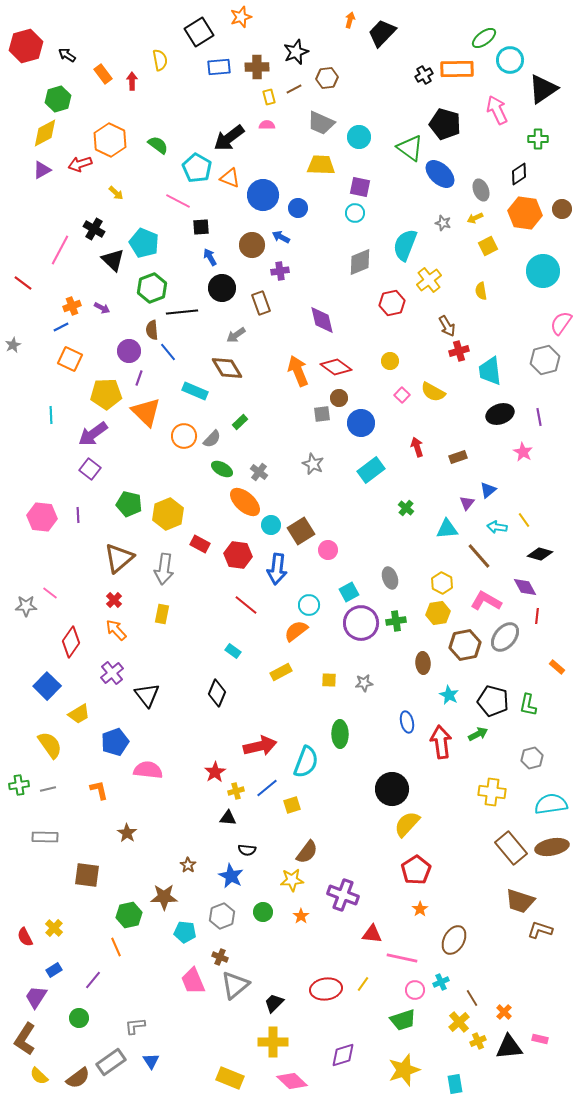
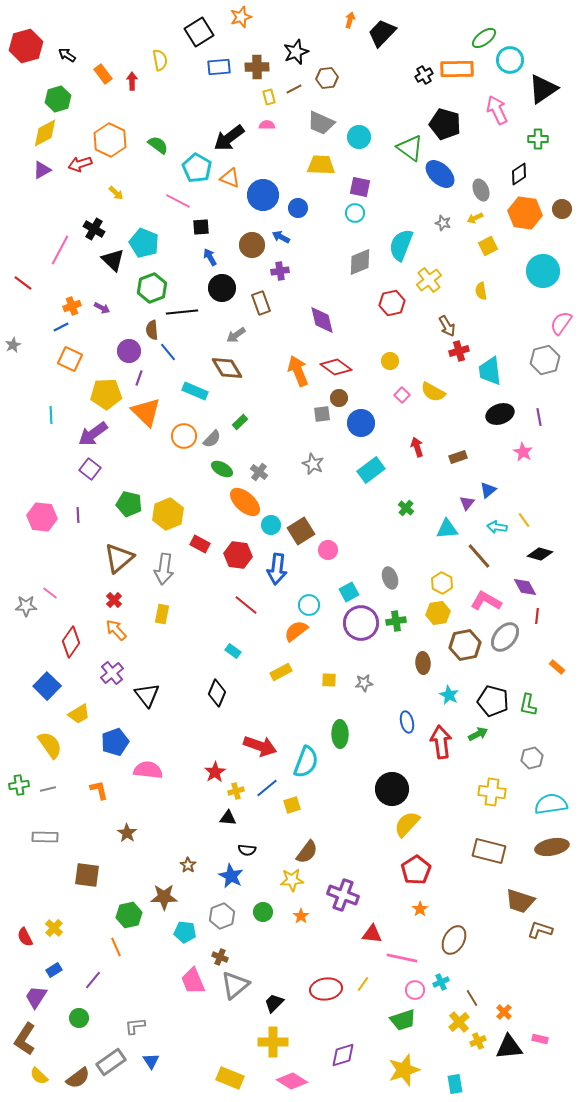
cyan semicircle at (405, 245): moved 4 px left
red arrow at (260, 746): rotated 32 degrees clockwise
brown rectangle at (511, 848): moved 22 px left, 3 px down; rotated 36 degrees counterclockwise
pink diamond at (292, 1081): rotated 12 degrees counterclockwise
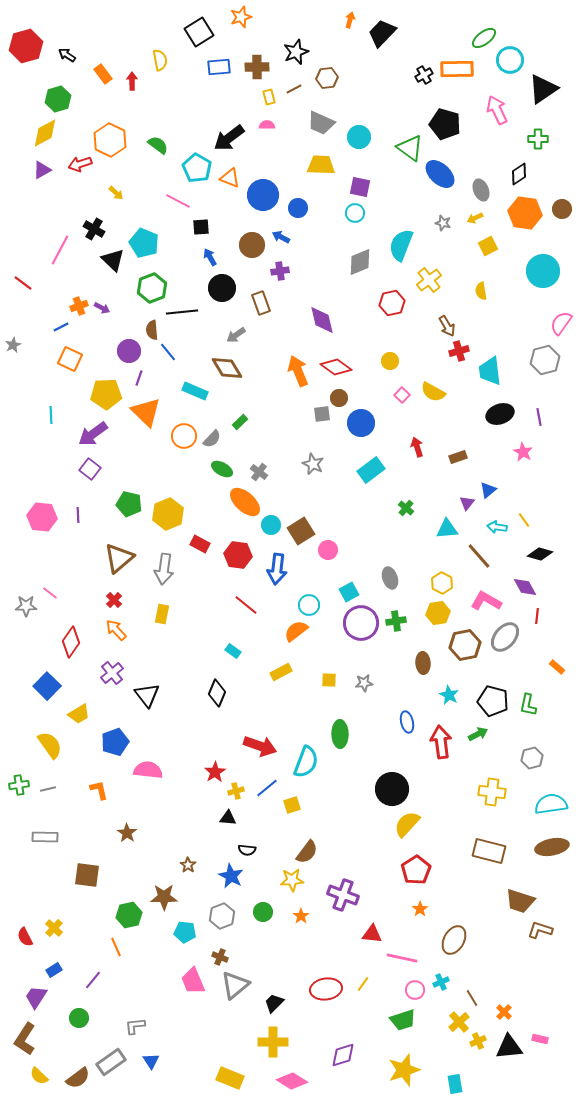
orange cross at (72, 306): moved 7 px right
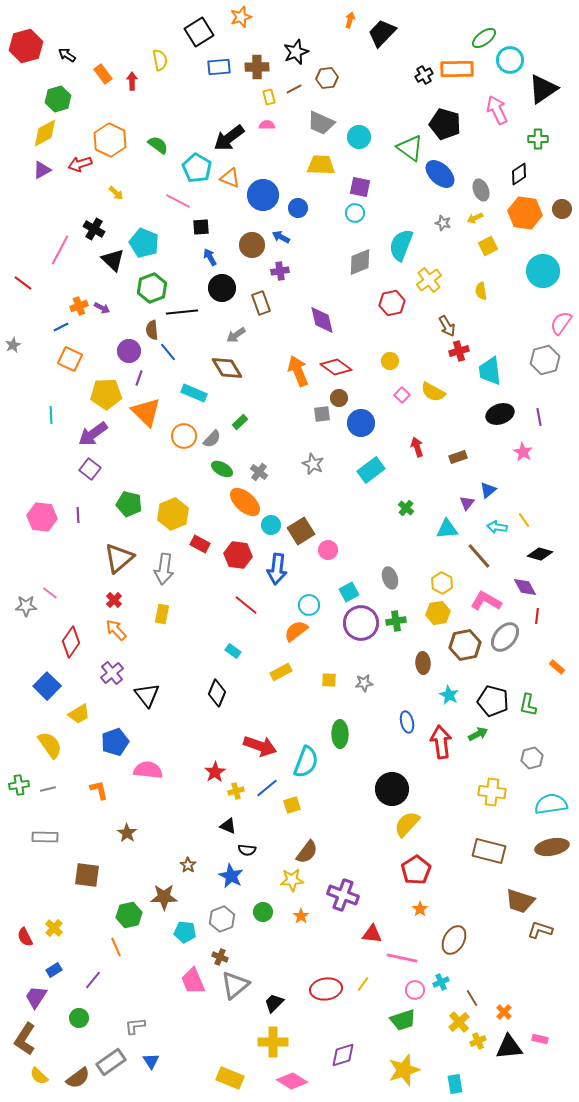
cyan rectangle at (195, 391): moved 1 px left, 2 px down
yellow hexagon at (168, 514): moved 5 px right
black triangle at (228, 818): moved 8 px down; rotated 18 degrees clockwise
gray hexagon at (222, 916): moved 3 px down
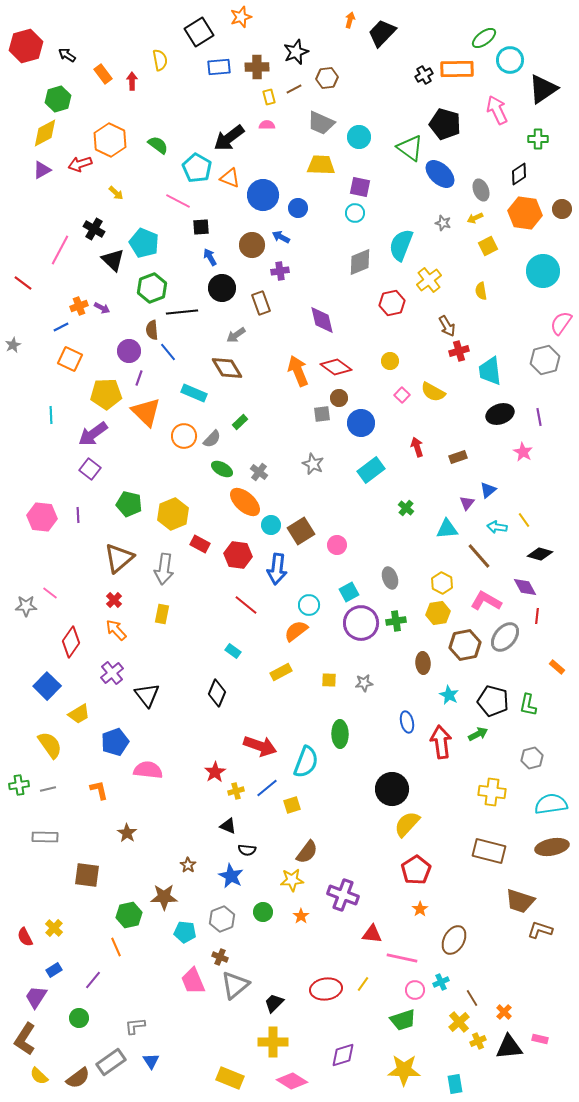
pink circle at (328, 550): moved 9 px right, 5 px up
yellow star at (404, 1070): rotated 20 degrees clockwise
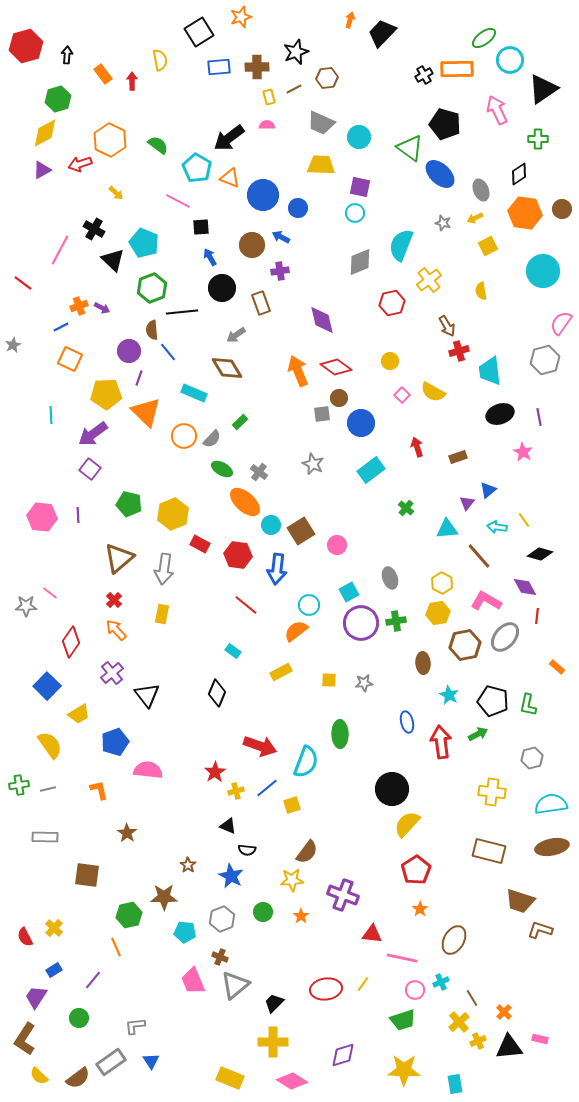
black arrow at (67, 55): rotated 60 degrees clockwise
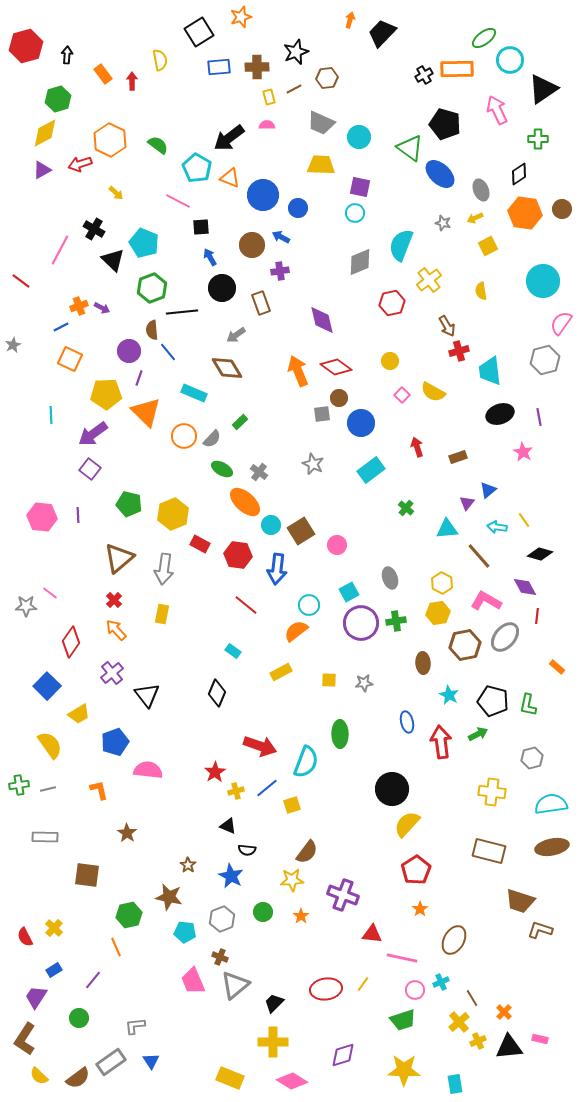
cyan circle at (543, 271): moved 10 px down
red line at (23, 283): moved 2 px left, 2 px up
brown star at (164, 897): moved 5 px right; rotated 12 degrees clockwise
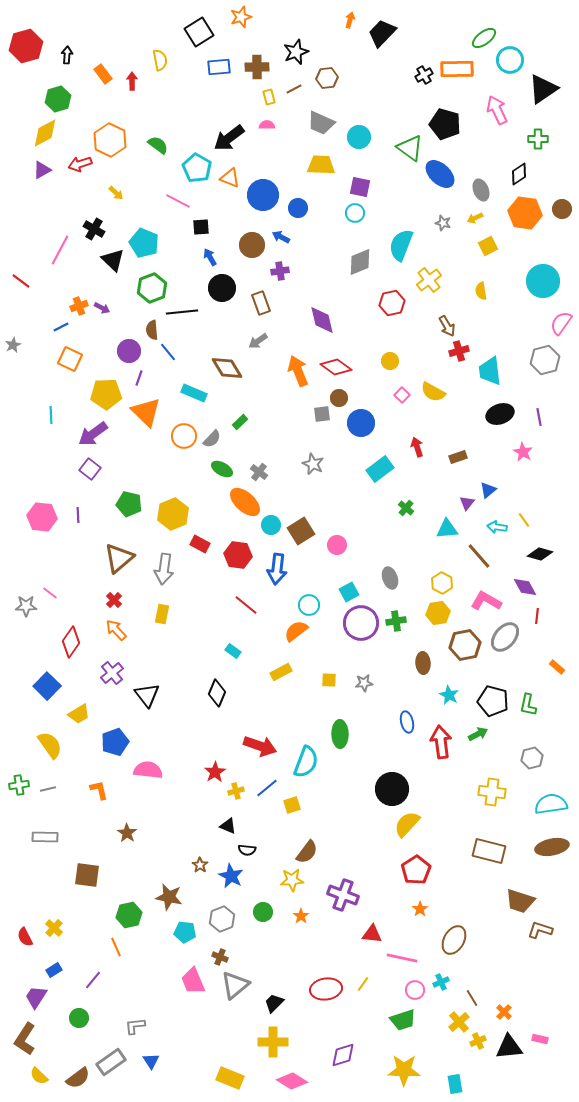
gray arrow at (236, 335): moved 22 px right, 6 px down
cyan rectangle at (371, 470): moved 9 px right, 1 px up
brown star at (188, 865): moved 12 px right
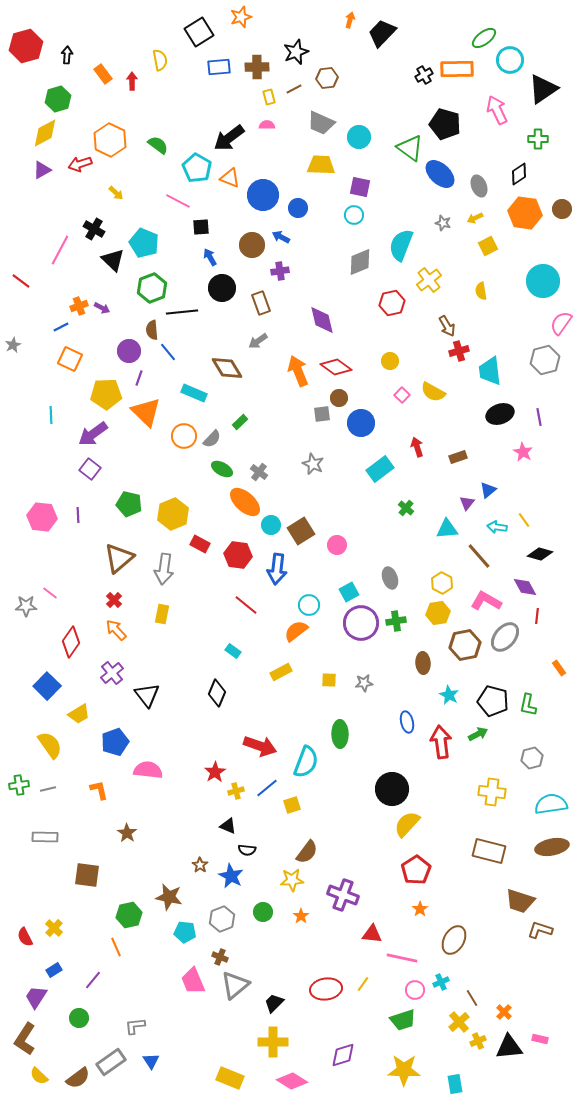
gray ellipse at (481, 190): moved 2 px left, 4 px up
cyan circle at (355, 213): moved 1 px left, 2 px down
orange rectangle at (557, 667): moved 2 px right, 1 px down; rotated 14 degrees clockwise
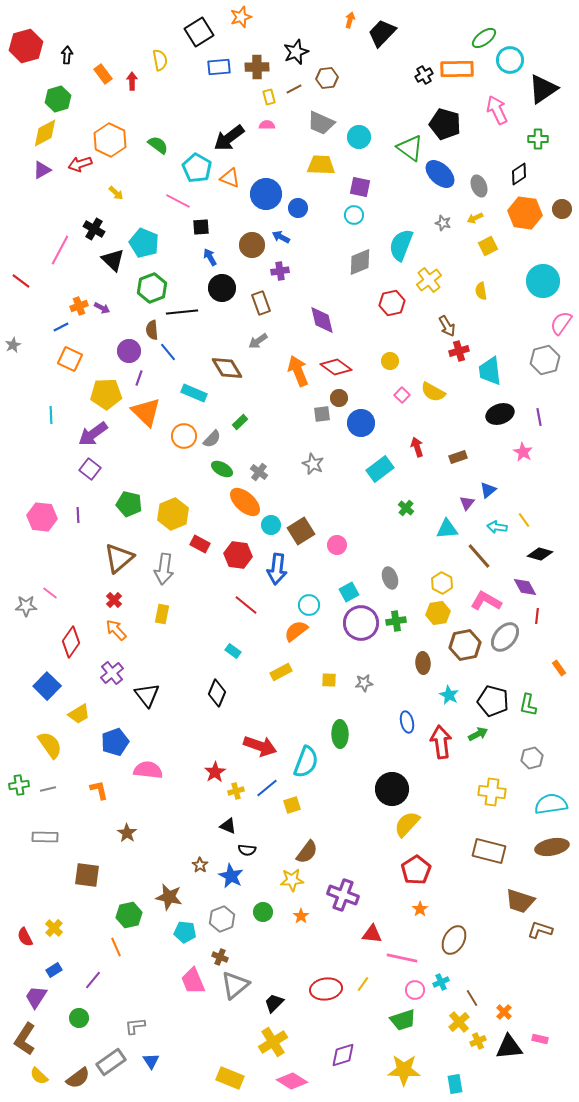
blue circle at (263, 195): moved 3 px right, 1 px up
yellow cross at (273, 1042): rotated 32 degrees counterclockwise
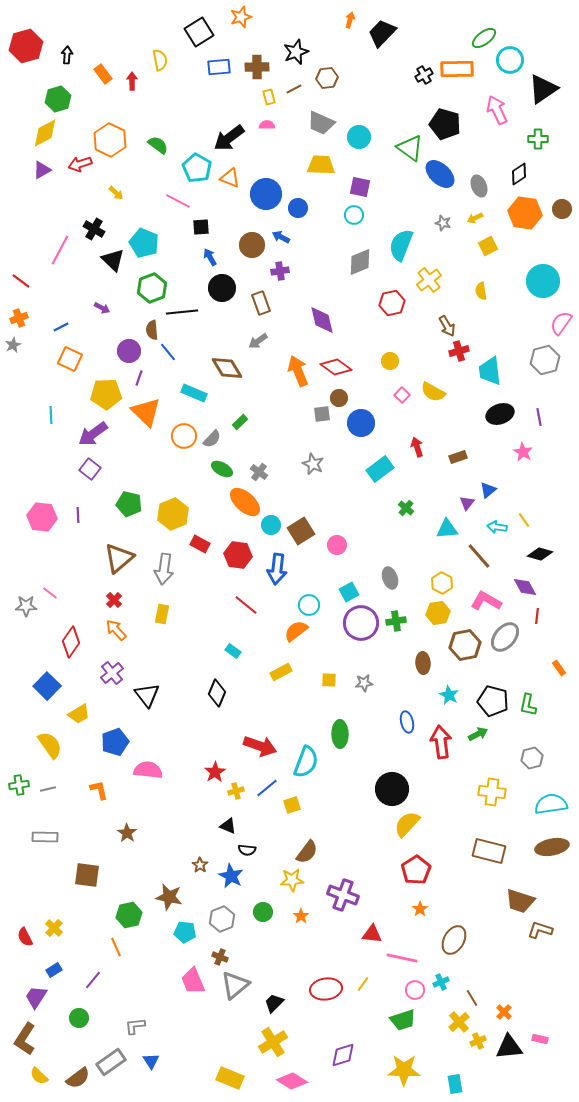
orange cross at (79, 306): moved 60 px left, 12 px down
